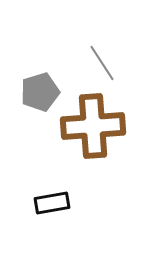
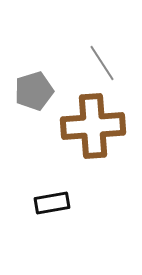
gray pentagon: moved 6 px left, 1 px up
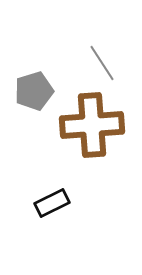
brown cross: moved 1 px left, 1 px up
black rectangle: rotated 16 degrees counterclockwise
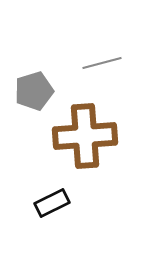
gray line: rotated 72 degrees counterclockwise
brown cross: moved 7 px left, 11 px down
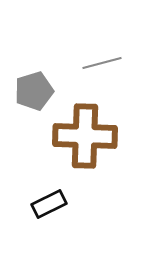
brown cross: rotated 6 degrees clockwise
black rectangle: moved 3 px left, 1 px down
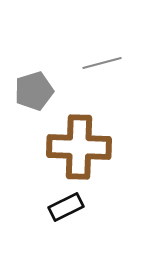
brown cross: moved 6 px left, 11 px down
black rectangle: moved 17 px right, 3 px down
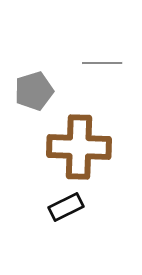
gray line: rotated 15 degrees clockwise
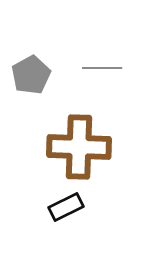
gray line: moved 5 px down
gray pentagon: moved 3 px left, 16 px up; rotated 12 degrees counterclockwise
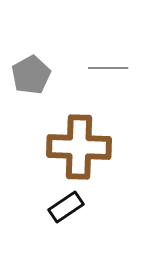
gray line: moved 6 px right
black rectangle: rotated 8 degrees counterclockwise
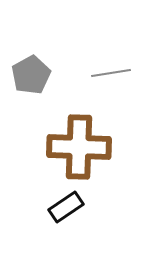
gray line: moved 3 px right, 5 px down; rotated 9 degrees counterclockwise
